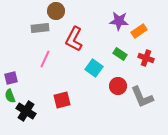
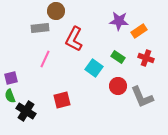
green rectangle: moved 2 px left, 3 px down
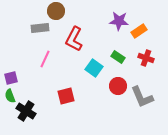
red square: moved 4 px right, 4 px up
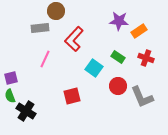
red L-shape: rotated 15 degrees clockwise
red square: moved 6 px right
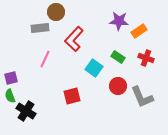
brown circle: moved 1 px down
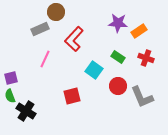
purple star: moved 1 px left, 2 px down
gray rectangle: moved 1 px down; rotated 18 degrees counterclockwise
cyan square: moved 2 px down
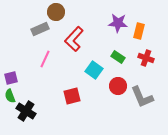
orange rectangle: rotated 42 degrees counterclockwise
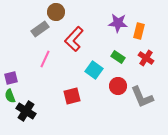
gray rectangle: rotated 12 degrees counterclockwise
red cross: rotated 14 degrees clockwise
